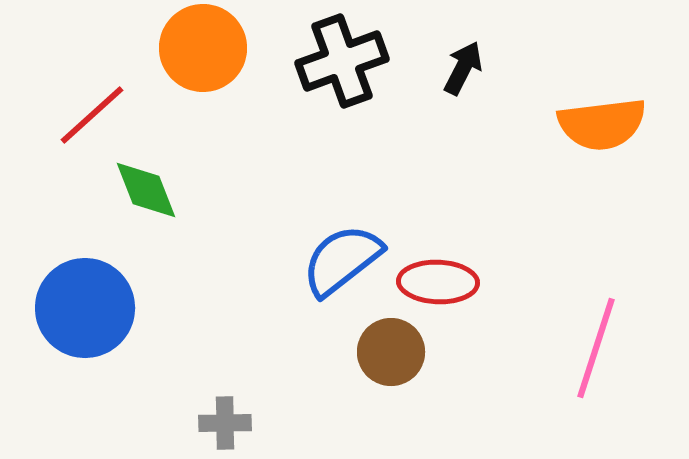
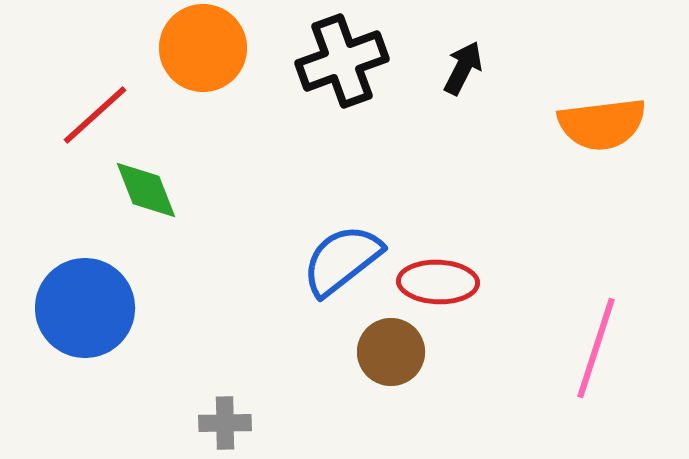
red line: moved 3 px right
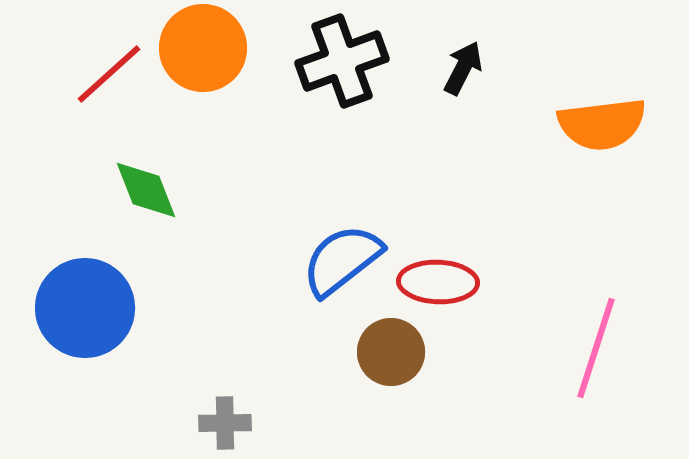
red line: moved 14 px right, 41 px up
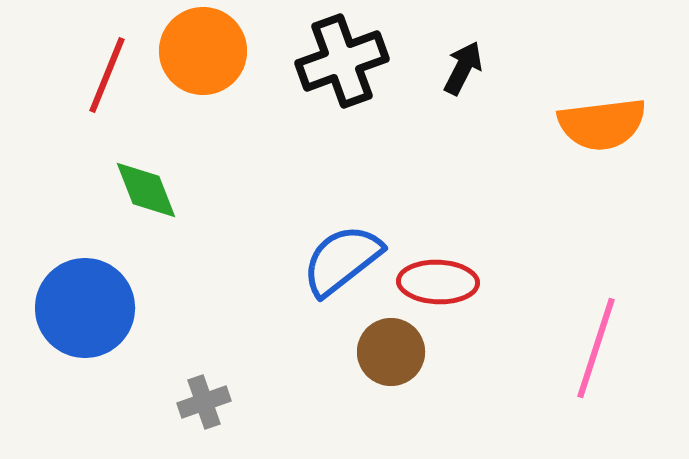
orange circle: moved 3 px down
red line: moved 2 px left, 1 px down; rotated 26 degrees counterclockwise
gray cross: moved 21 px left, 21 px up; rotated 18 degrees counterclockwise
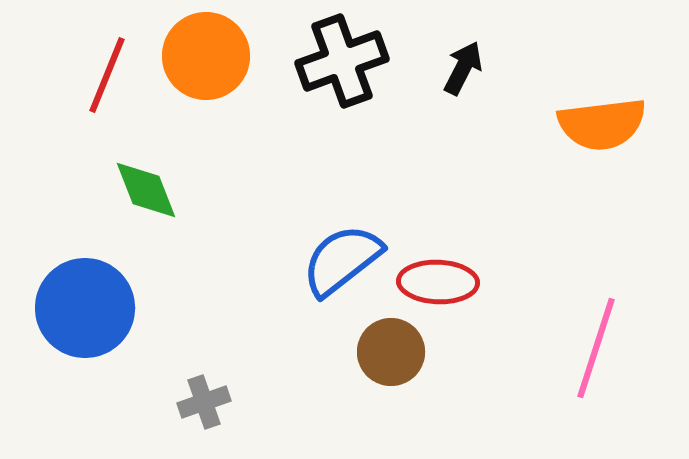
orange circle: moved 3 px right, 5 px down
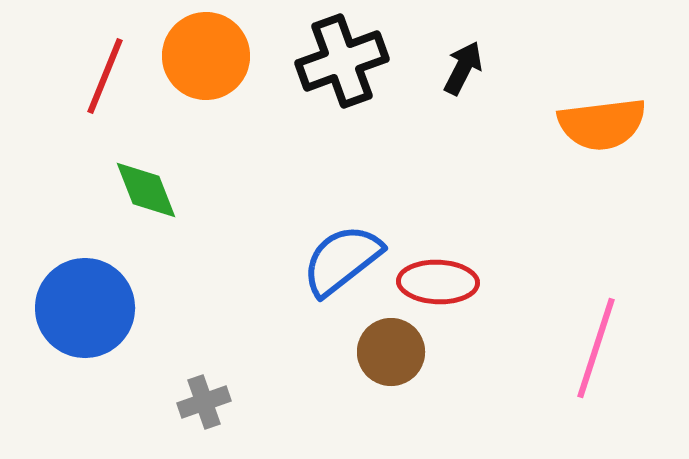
red line: moved 2 px left, 1 px down
